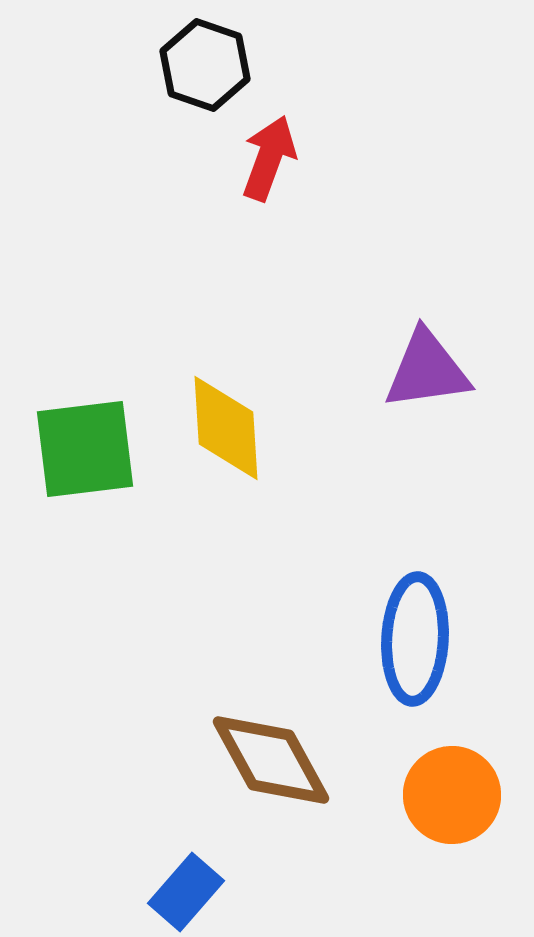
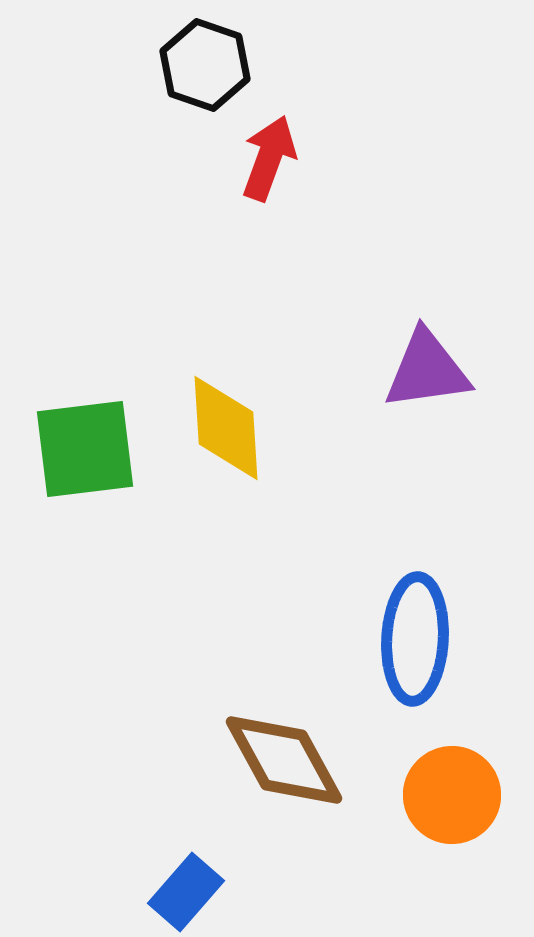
brown diamond: moved 13 px right
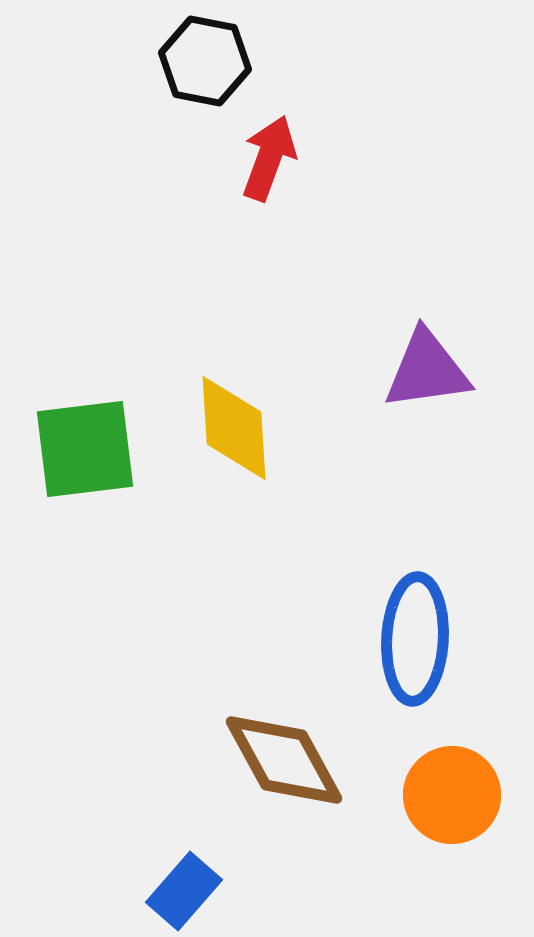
black hexagon: moved 4 px up; rotated 8 degrees counterclockwise
yellow diamond: moved 8 px right
blue rectangle: moved 2 px left, 1 px up
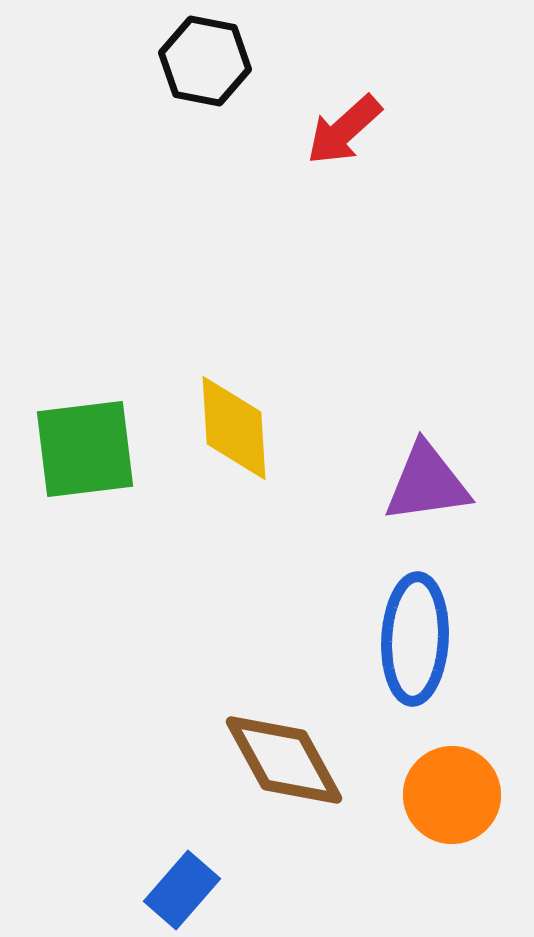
red arrow: moved 75 px right, 28 px up; rotated 152 degrees counterclockwise
purple triangle: moved 113 px down
blue rectangle: moved 2 px left, 1 px up
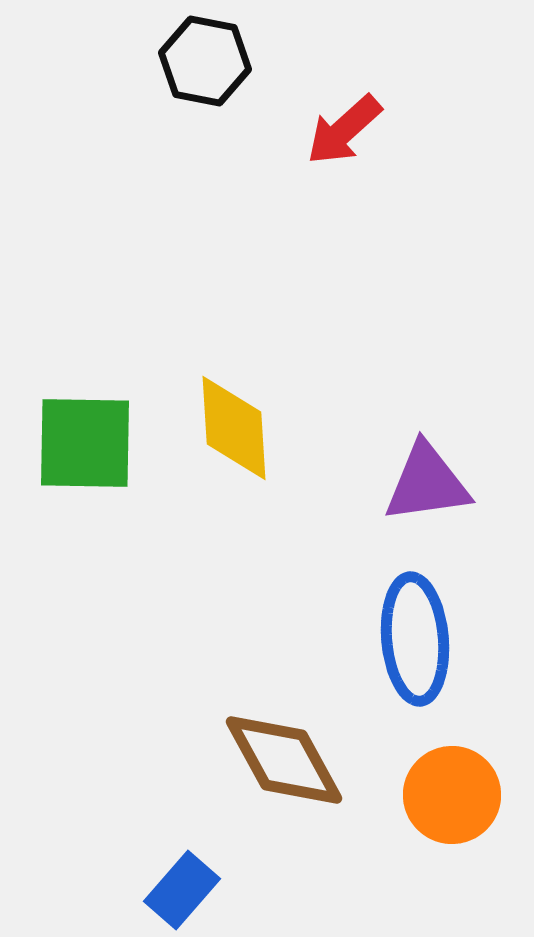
green square: moved 6 px up; rotated 8 degrees clockwise
blue ellipse: rotated 8 degrees counterclockwise
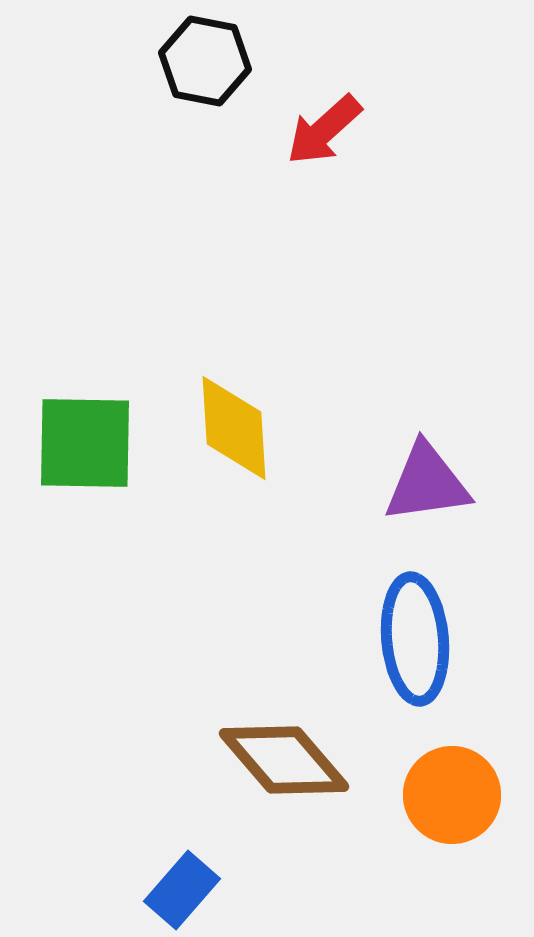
red arrow: moved 20 px left
brown diamond: rotated 12 degrees counterclockwise
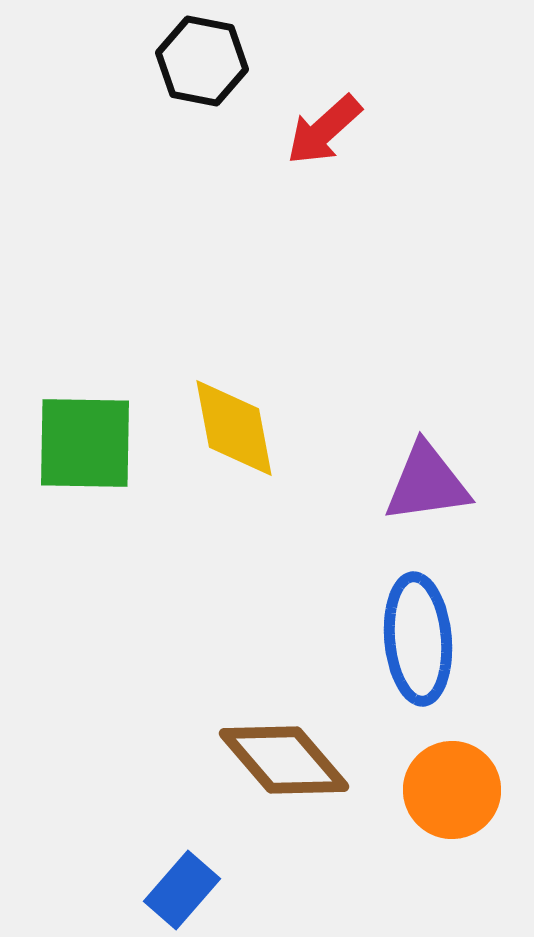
black hexagon: moved 3 px left
yellow diamond: rotated 7 degrees counterclockwise
blue ellipse: moved 3 px right
orange circle: moved 5 px up
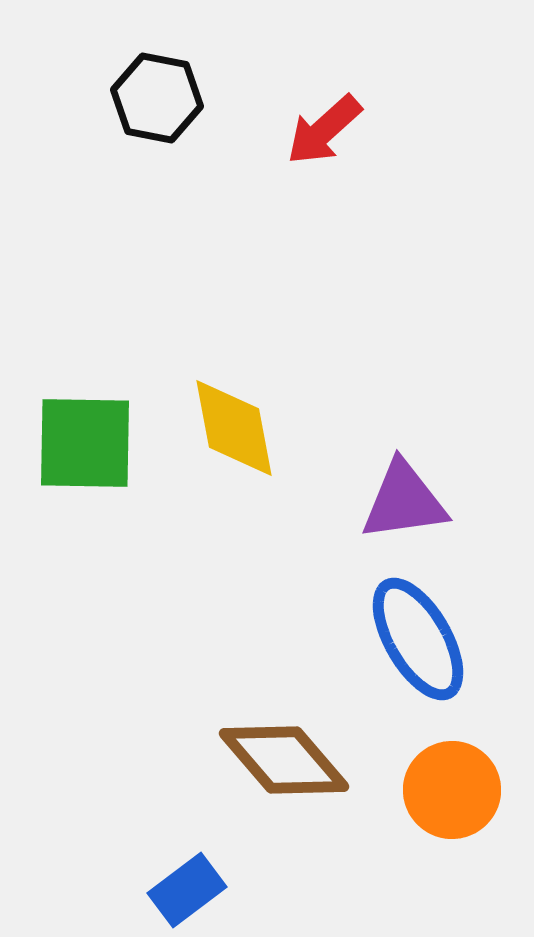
black hexagon: moved 45 px left, 37 px down
purple triangle: moved 23 px left, 18 px down
blue ellipse: rotated 25 degrees counterclockwise
blue rectangle: moved 5 px right; rotated 12 degrees clockwise
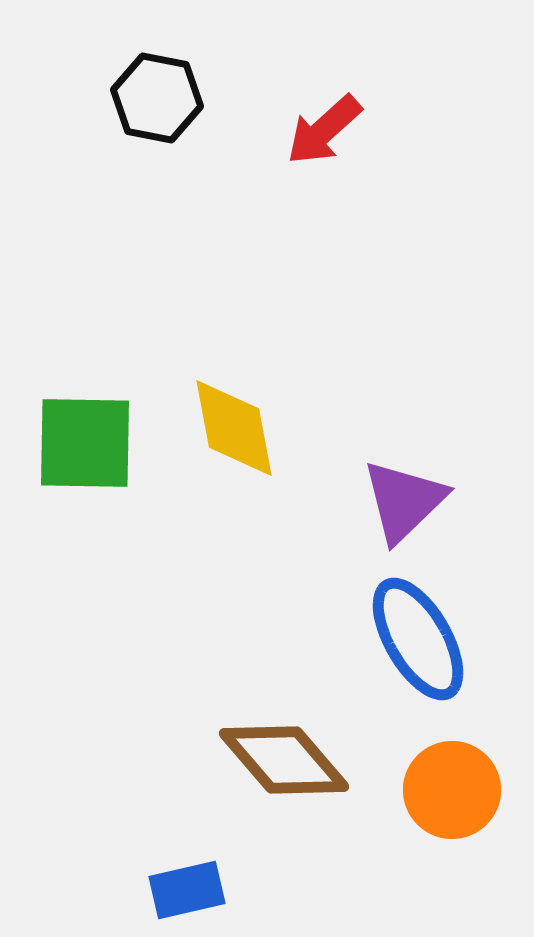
purple triangle: rotated 36 degrees counterclockwise
blue rectangle: rotated 24 degrees clockwise
